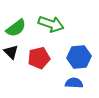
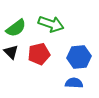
red pentagon: moved 4 px up
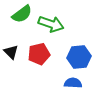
green semicircle: moved 6 px right, 14 px up
blue semicircle: moved 1 px left
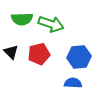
green semicircle: moved 5 px down; rotated 35 degrees clockwise
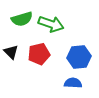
green semicircle: rotated 15 degrees counterclockwise
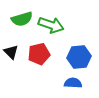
green arrow: moved 1 px down
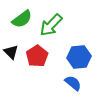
green semicircle: rotated 20 degrees counterclockwise
green arrow: rotated 115 degrees clockwise
red pentagon: moved 2 px left, 2 px down; rotated 20 degrees counterclockwise
blue semicircle: rotated 36 degrees clockwise
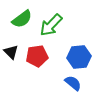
red pentagon: rotated 25 degrees clockwise
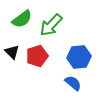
black triangle: moved 1 px right
red pentagon: rotated 10 degrees counterclockwise
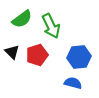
green arrow: moved 1 px down; rotated 70 degrees counterclockwise
red pentagon: moved 1 px up
blue semicircle: rotated 24 degrees counterclockwise
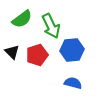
blue hexagon: moved 7 px left, 7 px up
